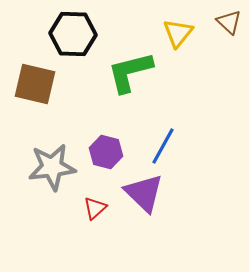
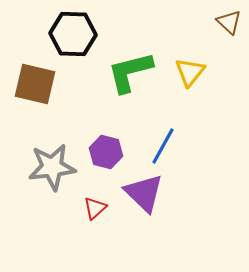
yellow triangle: moved 12 px right, 39 px down
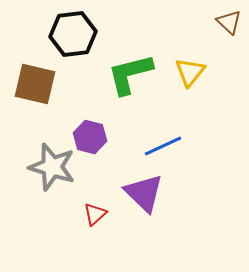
black hexagon: rotated 9 degrees counterclockwise
green L-shape: moved 2 px down
blue line: rotated 36 degrees clockwise
purple hexagon: moved 16 px left, 15 px up
gray star: rotated 24 degrees clockwise
red triangle: moved 6 px down
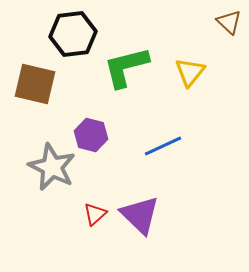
green L-shape: moved 4 px left, 7 px up
purple hexagon: moved 1 px right, 2 px up
gray star: rotated 9 degrees clockwise
purple triangle: moved 4 px left, 22 px down
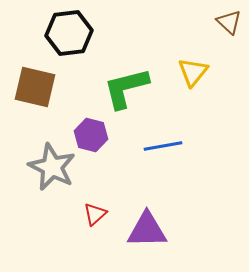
black hexagon: moved 4 px left, 1 px up
green L-shape: moved 21 px down
yellow triangle: moved 3 px right
brown square: moved 3 px down
blue line: rotated 15 degrees clockwise
purple triangle: moved 7 px right, 15 px down; rotated 45 degrees counterclockwise
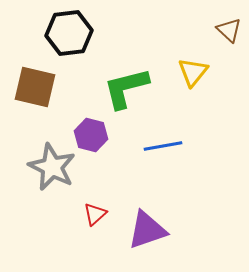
brown triangle: moved 8 px down
purple triangle: rotated 18 degrees counterclockwise
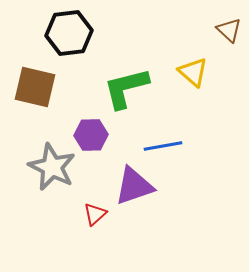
yellow triangle: rotated 28 degrees counterclockwise
purple hexagon: rotated 16 degrees counterclockwise
purple triangle: moved 13 px left, 44 px up
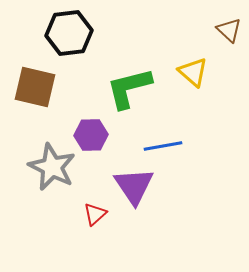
green L-shape: moved 3 px right
purple triangle: rotated 45 degrees counterclockwise
